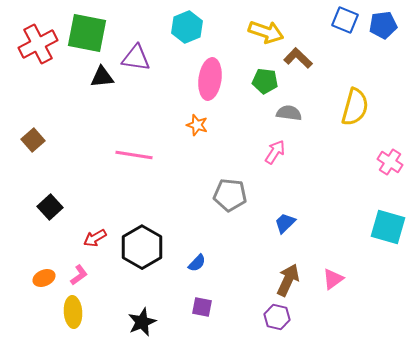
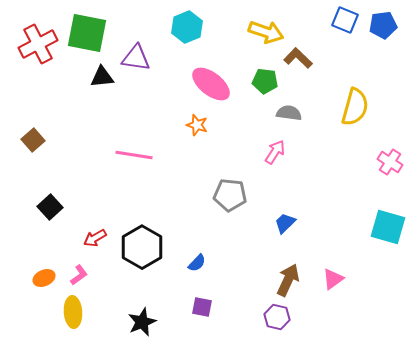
pink ellipse: moved 1 px right, 5 px down; rotated 60 degrees counterclockwise
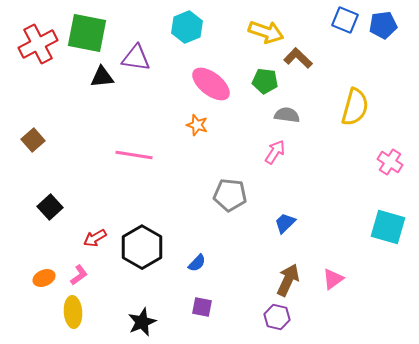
gray semicircle: moved 2 px left, 2 px down
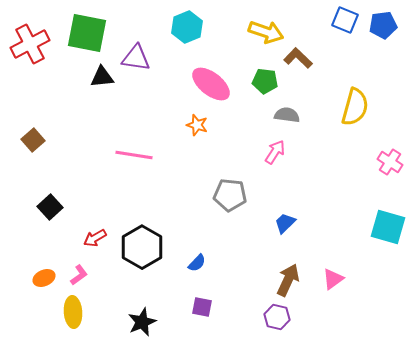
red cross: moved 8 px left
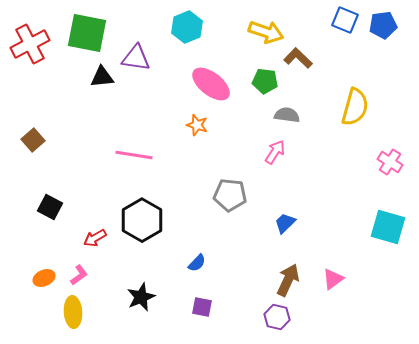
black square: rotated 20 degrees counterclockwise
black hexagon: moved 27 px up
black star: moved 1 px left, 25 px up
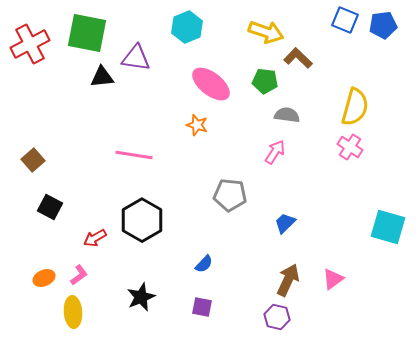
brown square: moved 20 px down
pink cross: moved 40 px left, 15 px up
blue semicircle: moved 7 px right, 1 px down
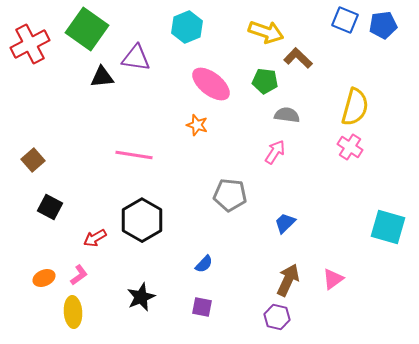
green square: moved 4 px up; rotated 24 degrees clockwise
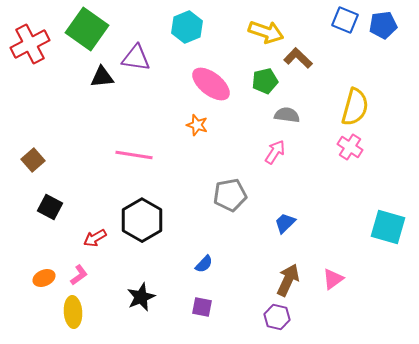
green pentagon: rotated 20 degrees counterclockwise
gray pentagon: rotated 16 degrees counterclockwise
